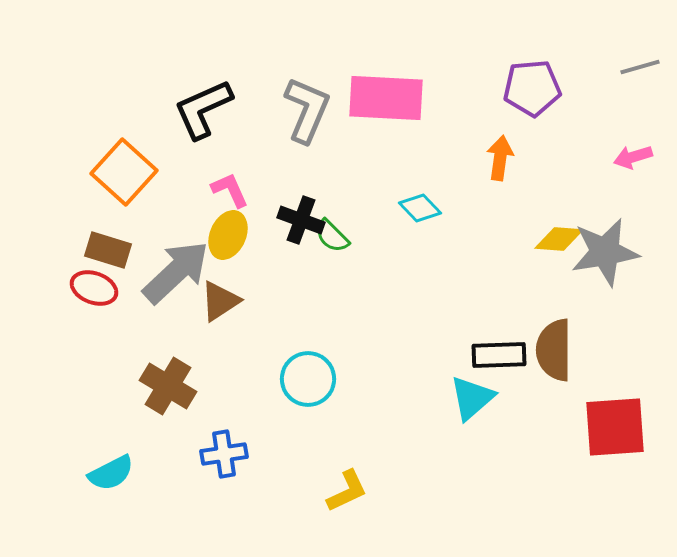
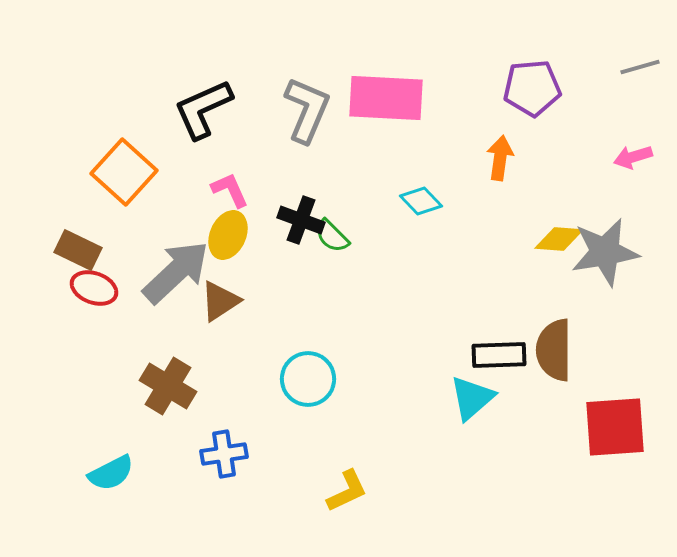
cyan diamond: moved 1 px right, 7 px up
brown rectangle: moved 30 px left; rotated 9 degrees clockwise
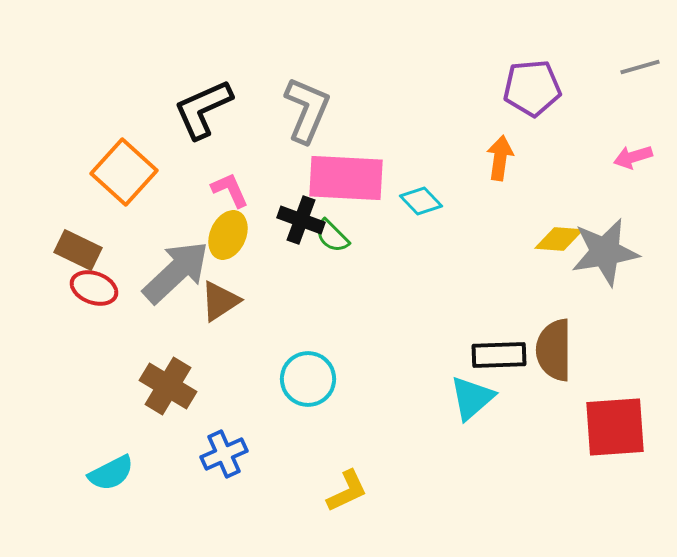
pink rectangle: moved 40 px left, 80 px down
blue cross: rotated 15 degrees counterclockwise
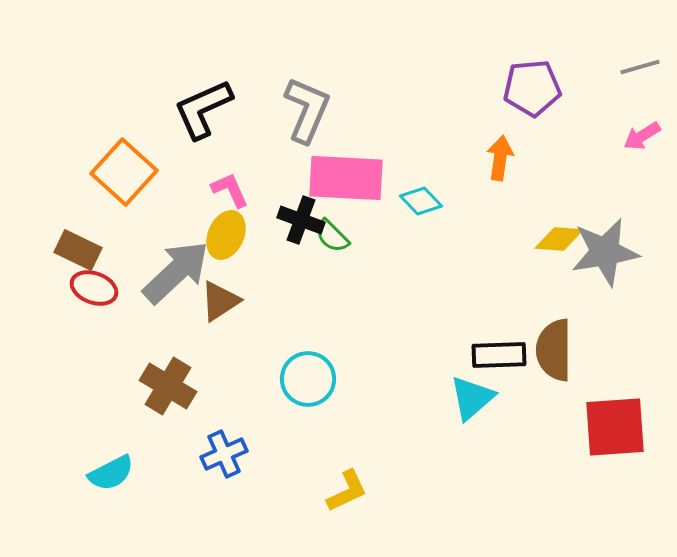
pink arrow: moved 9 px right, 21 px up; rotated 15 degrees counterclockwise
yellow ellipse: moved 2 px left
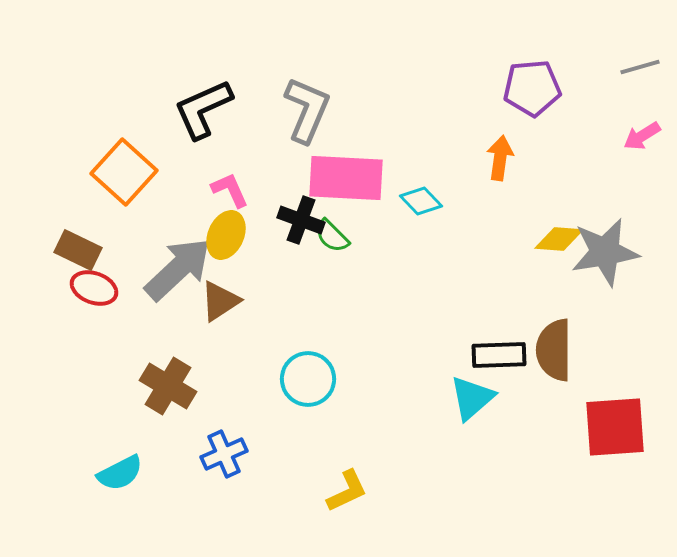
gray arrow: moved 2 px right, 3 px up
cyan semicircle: moved 9 px right
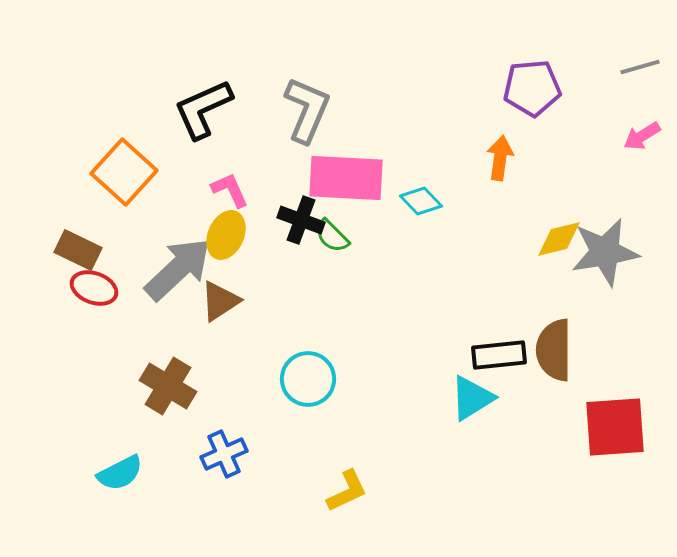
yellow diamond: rotated 18 degrees counterclockwise
black rectangle: rotated 4 degrees counterclockwise
cyan triangle: rotated 9 degrees clockwise
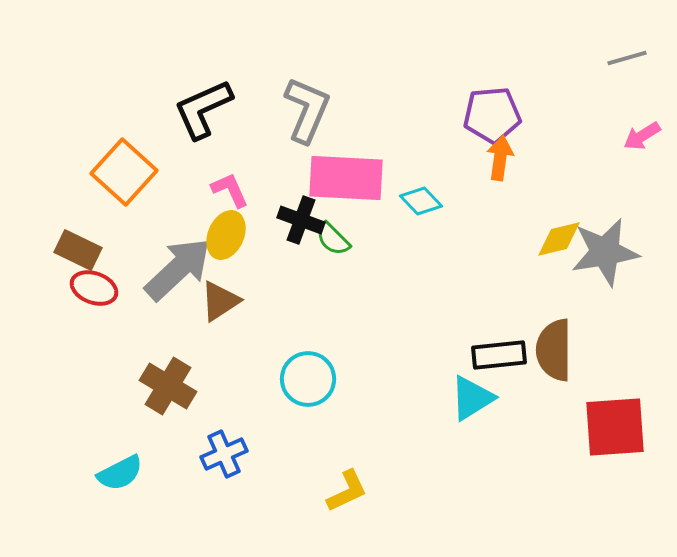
gray line: moved 13 px left, 9 px up
purple pentagon: moved 40 px left, 27 px down
green semicircle: moved 1 px right, 3 px down
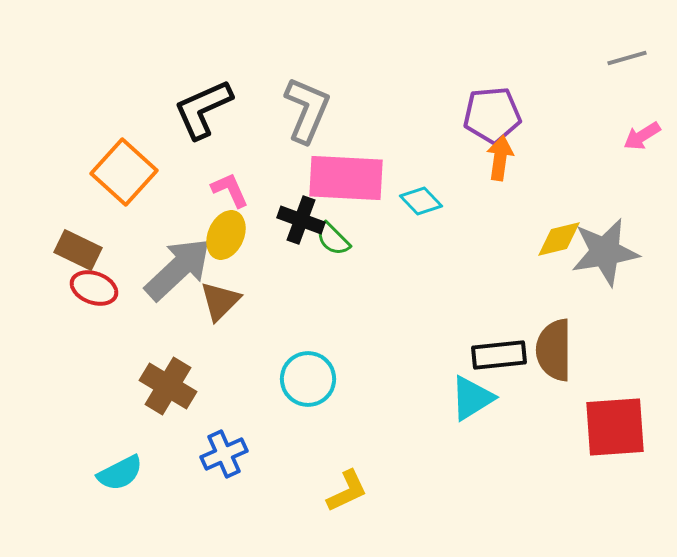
brown triangle: rotated 12 degrees counterclockwise
